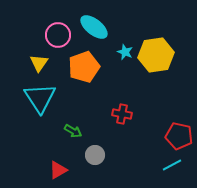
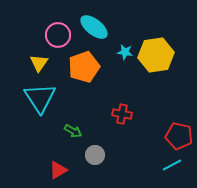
cyan star: rotated 14 degrees counterclockwise
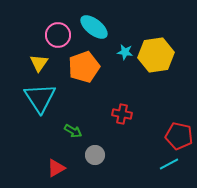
cyan line: moved 3 px left, 1 px up
red triangle: moved 2 px left, 2 px up
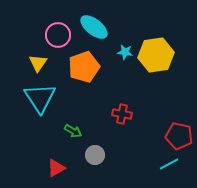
yellow triangle: moved 1 px left
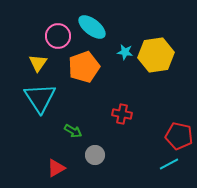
cyan ellipse: moved 2 px left
pink circle: moved 1 px down
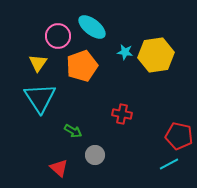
orange pentagon: moved 2 px left, 1 px up
red triangle: moved 3 px right; rotated 48 degrees counterclockwise
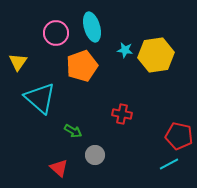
cyan ellipse: rotated 36 degrees clockwise
pink circle: moved 2 px left, 3 px up
cyan star: moved 2 px up
yellow triangle: moved 20 px left, 1 px up
cyan triangle: rotated 16 degrees counterclockwise
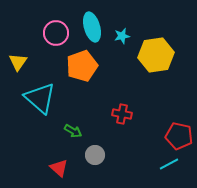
cyan star: moved 3 px left, 14 px up; rotated 21 degrees counterclockwise
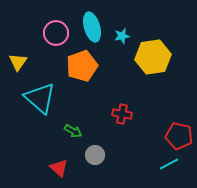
yellow hexagon: moved 3 px left, 2 px down
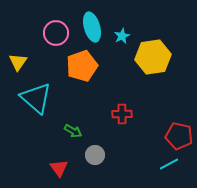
cyan star: rotated 14 degrees counterclockwise
cyan triangle: moved 4 px left
red cross: rotated 12 degrees counterclockwise
red triangle: rotated 12 degrees clockwise
